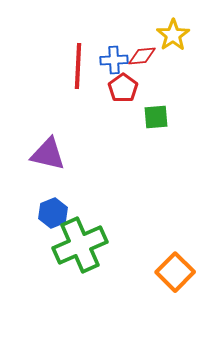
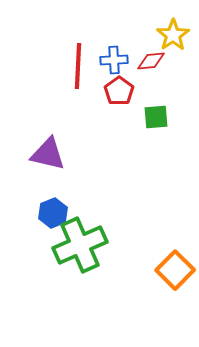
red diamond: moved 9 px right, 5 px down
red pentagon: moved 4 px left, 3 px down
orange square: moved 2 px up
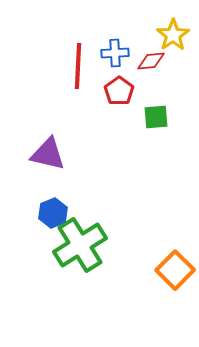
blue cross: moved 1 px right, 7 px up
green cross: rotated 8 degrees counterclockwise
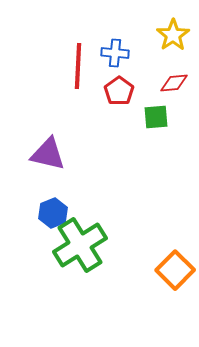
blue cross: rotated 8 degrees clockwise
red diamond: moved 23 px right, 22 px down
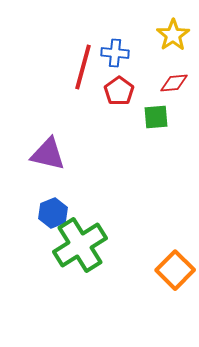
red line: moved 5 px right, 1 px down; rotated 12 degrees clockwise
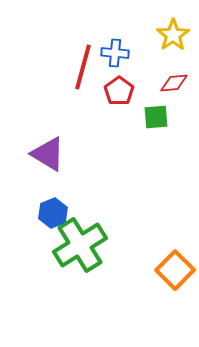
purple triangle: rotated 18 degrees clockwise
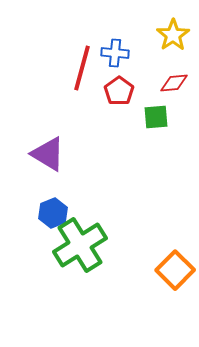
red line: moved 1 px left, 1 px down
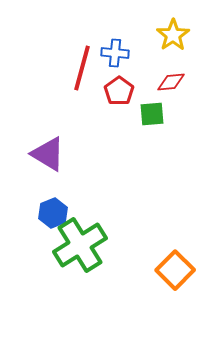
red diamond: moved 3 px left, 1 px up
green square: moved 4 px left, 3 px up
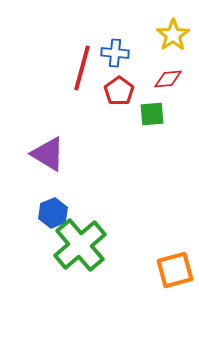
red diamond: moved 3 px left, 3 px up
green cross: rotated 8 degrees counterclockwise
orange square: rotated 30 degrees clockwise
